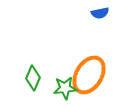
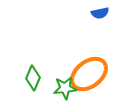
orange ellipse: moved 1 px up; rotated 21 degrees clockwise
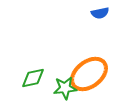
green diamond: rotated 55 degrees clockwise
